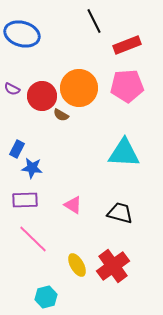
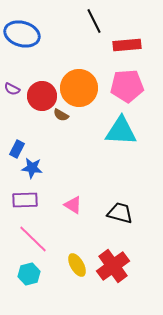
red rectangle: rotated 16 degrees clockwise
cyan triangle: moved 3 px left, 22 px up
cyan hexagon: moved 17 px left, 23 px up
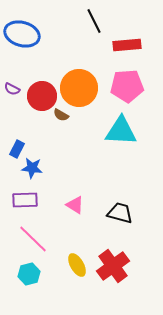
pink triangle: moved 2 px right
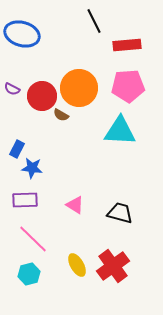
pink pentagon: moved 1 px right
cyan triangle: moved 1 px left
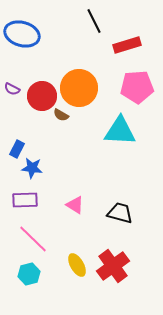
red rectangle: rotated 12 degrees counterclockwise
pink pentagon: moved 9 px right, 1 px down
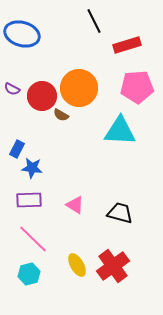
purple rectangle: moved 4 px right
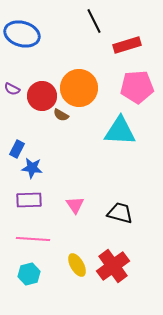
pink triangle: rotated 24 degrees clockwise
pink line: rotated 40 degrees counterclockwise
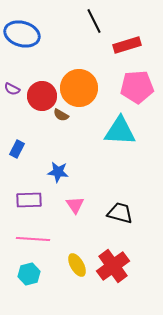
blue star: moved 26 px right, 4 px down
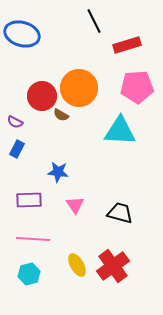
purple semicircle: moved 3 px right, 33 px down
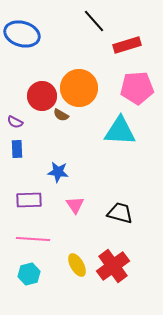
black line: rotated 15 degrees counterclockwise
pink pentagon: moved 1 px down
blue rectangle: rotated 30 degrees counterclockwise
